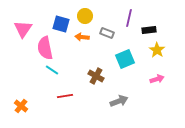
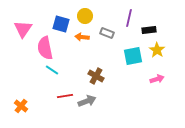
cyan square: moved 8 px right, 3 px up; rotated 12 degrees clockwise
gray arrow: moved 32 px left
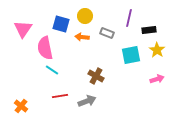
cyan square: moved 2 px left, 1 px up
red line: moved 5 px left
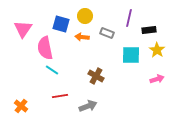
cyan square: rotated 12 degrees clockwise
gray arrow: moved 1 px right, 5 px down
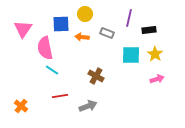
yellow circle: moved 2 px up
blue square: rotated 18 degrees counterclockwise
yellow star: moved 2 px left, 4 px down
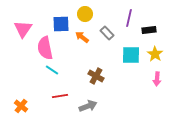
gray rectangle: rotated 24 degrees clockwise
orange arrow: rotated 32 degrees clockwise
pink arrow: rotated 112 degrees clockwise
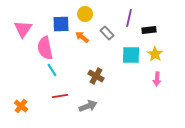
cyan line: rotated 24 degrees clockwise
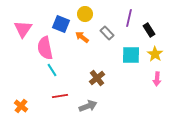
blue square: rotated 24 degrees clockwise
black rectangle: rotated 64 degrees clockwise
brown cross: moved 1 px right, 2 px down; rotated 21 degrees clockwise
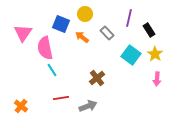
pink triangle: moved 4 px down
cyan square: rotated 36 degrees clockwise
red line: moved 1 px right, 2 px down
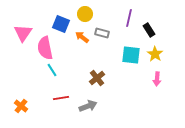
gray rectangle: moved 5 px left; rotated 32 degrees counterclockwise
cyan square: rotated 30 degrees counterclockwise
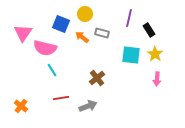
pink semicircle: rotated 65 degrees counterclockwise
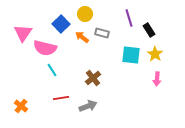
purple line: rotated 30 degrees counterclockwise
blue square: rotated 24 degrees clockwise
brown cross: moved 4 px left
